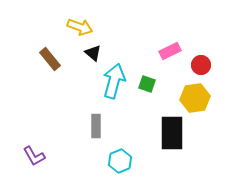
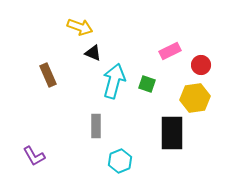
black triangle: rotated 18 degrees counterclockwise
brown rectangle: moved 2 px left, 16 px down; rotated 15 degrees clockwise
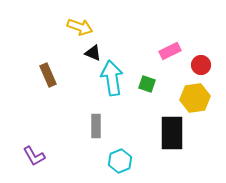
cyan arrow: moved 2 px left, 3 px up; rotated 24 degrees counterclockwise
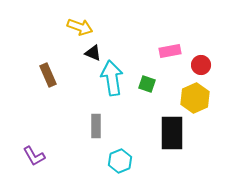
pink rectangle: rotated 15 degrees clockwise
yellow hexagon: rotated 16 degrees counterclockwise
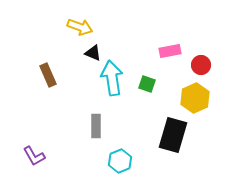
black rectangle: moved 1 px right, 2 px down; rotated 16 degrees clockwise
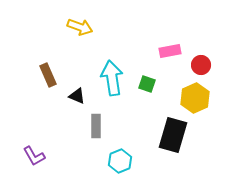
black triangle: moved 16 px left, 43 px down
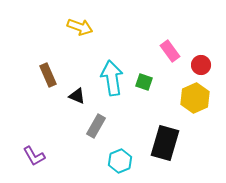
pink rectangle: rotated 65 degrees clockwise
green square: moved 3 px left, 2 px up
gray rectangle: rotated 30 degrees clockwise
black rectangle: moved 8 px left, 8 px down
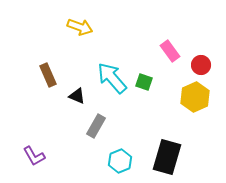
cyan arrow: rotated 32 degrees counterclockwise
yellow hexagon: moved 1 px up
black rectangle: moved 2 px right, 14 px down
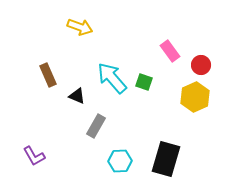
black rectangle: moved 1 px left, 2 px down
cyan hexagon: rotated 20 degrees clockwise
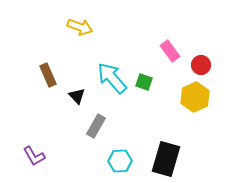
black triangle: rotated 24 degrees clockwise
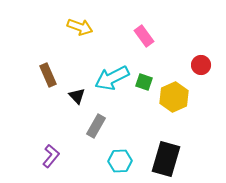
pink rectangle: moved 26 px left, 15 px up
cyan arrow: rotated 76 degrees counterclockwise
yellow hexagon: moved 21 px left
purple L-shape: moved 17 px right; rotated 110 degrees counterclockwise
